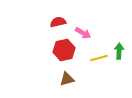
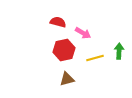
red semicircle: rotated 28 degrees clockwise
yellow line: moved 4 px left
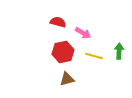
red hexagon: moved 1 px left, 2 px down
yellow line: moved 1 px left, 2 px up; rotated 30 degrees clockwise
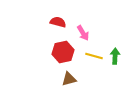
pink arrow: rotated 28 degrees clockwise
green arrow: moved 4 px left, 5 px down
brown triangle: moved 2 px right
